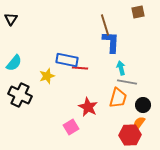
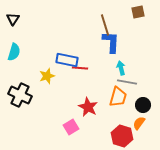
black triangle: moved 2 px right
cyan semicircle: moved 11 px up; rotated 24 degrees counterclockwise
orange trapezoid: moved 1 px up
red hexagon: moved 8 px left, 1 px down; rotated 20 degrees clockwise
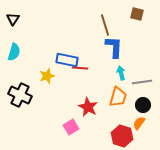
brown square: moved 1 px left, 2 px down; rotated 24 degrees clockwise
blue L-shape: moved 3 px right, 5 px down
cyan arrow: moved 5 px down
gray line: moved 15 px right; rotated 18 degrees counterclockwise
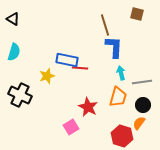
black triangle: rotated 32 degrees counterclockwise
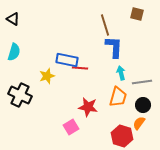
red star: rotated 18 degrees counterclockwise
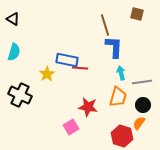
yellow star: moved 2 px up; rotated 14 degrees counterclockwise
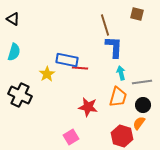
pink square: moved 10 px down
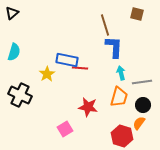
black triangle: moved 1 px left, 6 px up; rotated 48 degrees clockwise
orange trapezoid: moved 1 px right
pink square: moved 6 px left, 8 px up
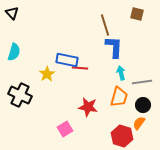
black triangle: rotated 32 degrees counterclockwise
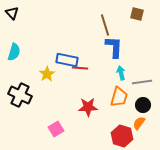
red star: rotated 12 degrees counterclockwise
pink square: moved 9 px left
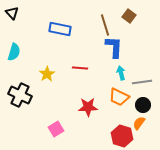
brown square: moved 8 px left, 2 px down; rotated 24 degrees clockwise
blue rectangle: moved 7 px left, 31 px up
orange trapezoid: rotated 100 degrees clockwise
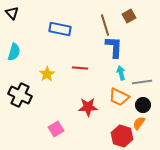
brown square: rotated 24 degrees clockwise
